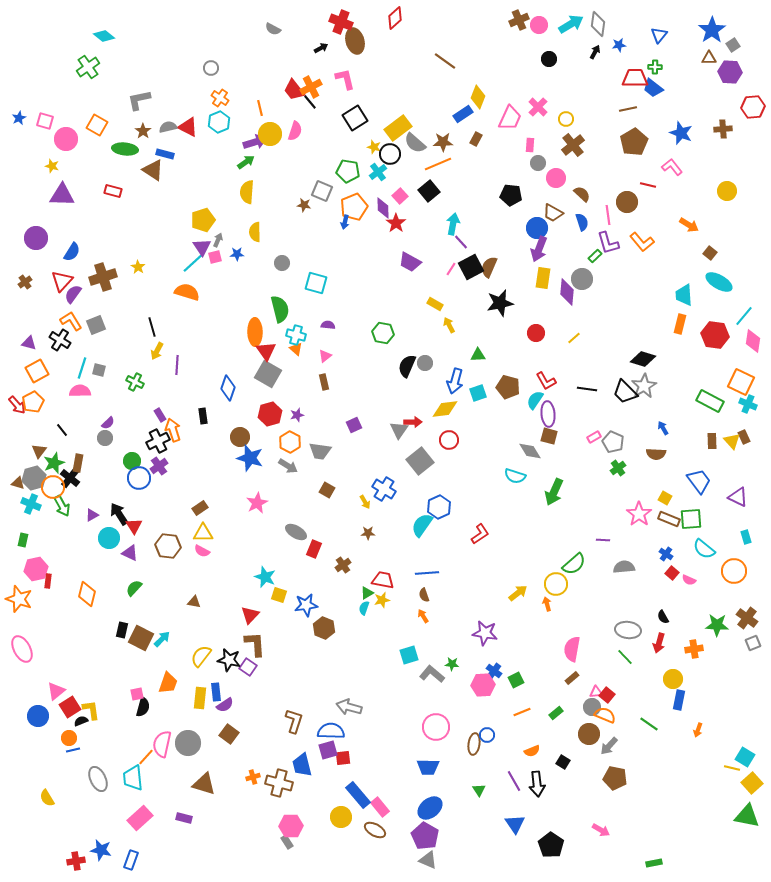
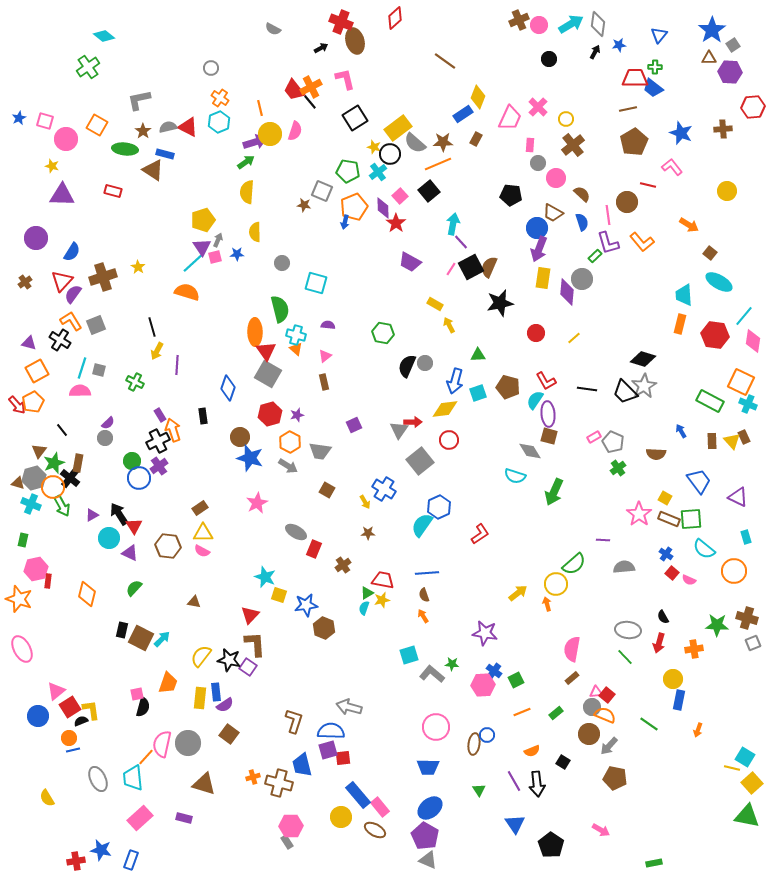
blue arrow at (663, 428): moved 18 px right, 3 px down
brown cross at (747, 618): rotated 20 degrees counterclockwise
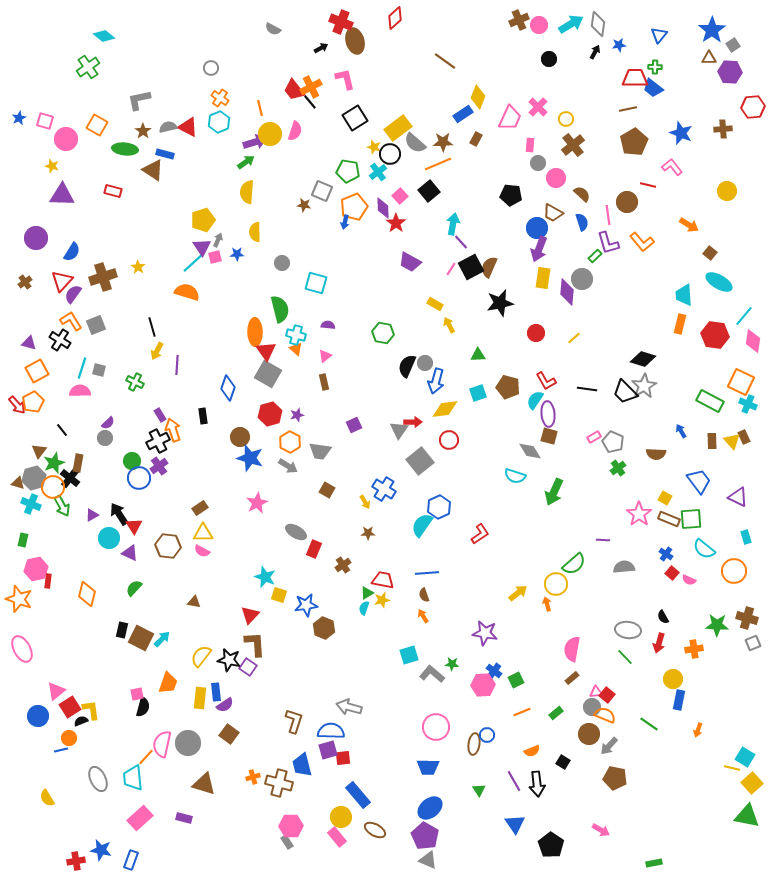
blue arrow at (455, 381): moved 19 px left
blue line at (73, 750): moved 12 px left
pink rectangle at (380, 807): moved 43 px left, 30 px down
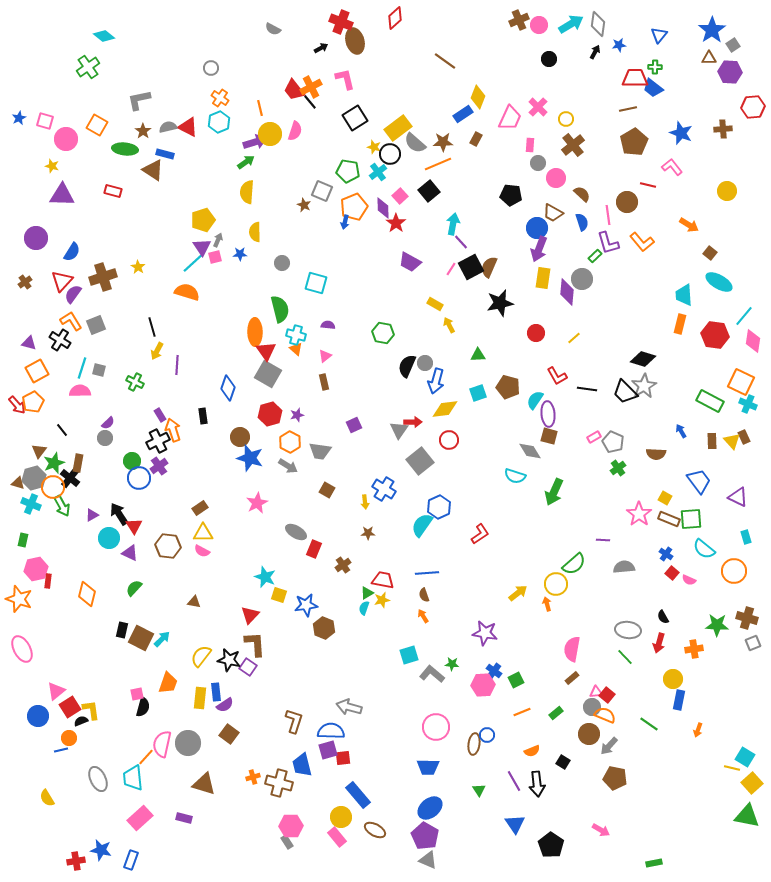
brown star at (304, 205): rotated 16 degrees clockwise
blue star at (237, 254): moved 3 px right
red L-shape at (546, 381): moved 11 px right, 5 px up
yellow arrow at (365, 502): rotated 24 degrees clockwise
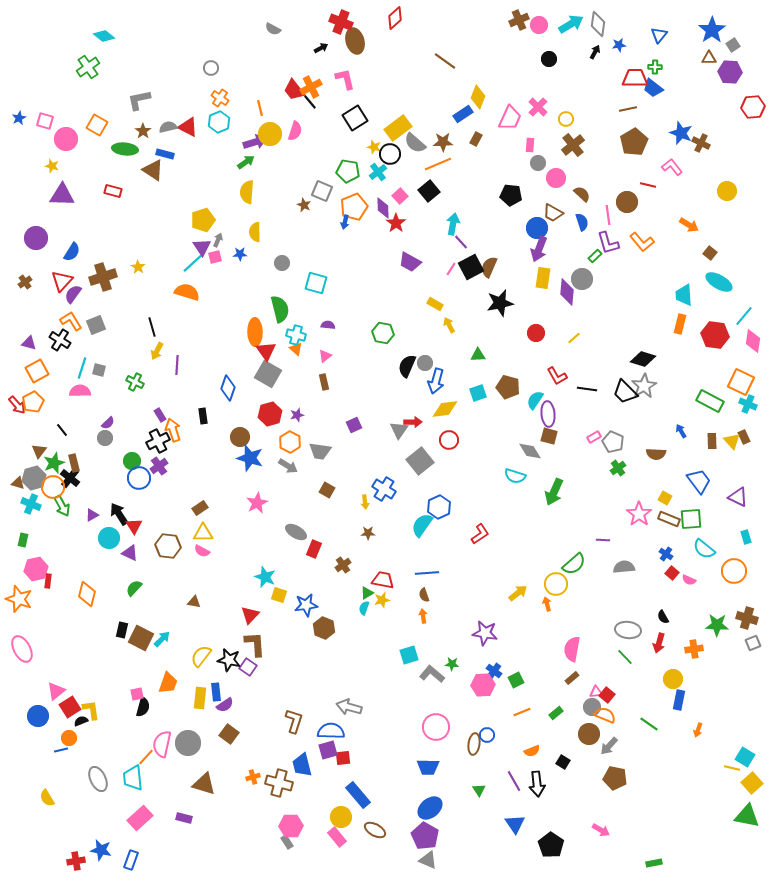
brown cross at (723, 129): moved 22 px left, 14 px down; rotated 30 degrees clockwise
brown rectangle at (78, 463): moved 4 px left; rotated 24 degrees counterclockwise
orange arrow at (423, 616): rotated 24 degrees clockwise
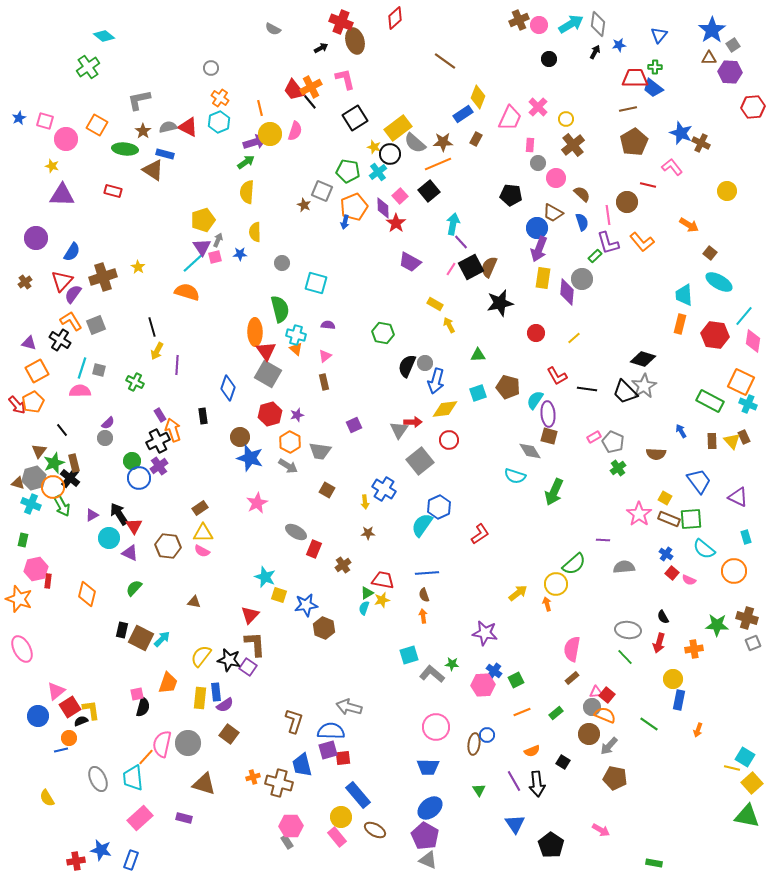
green rectangle at (654, 863): rotated 21 degrees clockwise
